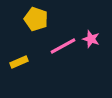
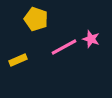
pink line: moved 1 px right, 1 px down
yellow rectangle: moved 1 px left, 2 px up
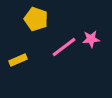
pink star: rotated 24 degrees counterclockwise
pink line: rotated 8 degrees counterclockwise
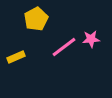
yellow pentagon: rotated 25 degrees clockwise
yellow rectangle: moved 2 px left, 3 px up
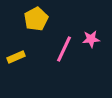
pink line: moved 2 px down; rotated 28 degrees counterclockwise
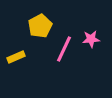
yellow pentagon: moved 4 px right, 7 px down
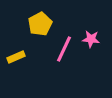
yellow pentagon: moved 2 px up
pink star: rotated 12 degrees clockwise
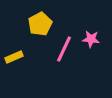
yellow rectangle: moved 2 px left
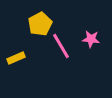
pink line: moved 3 px left, 3 px up; rotated 56 degrees counterclockwise
yellow rectangle: moved 2 px right, 1 px down
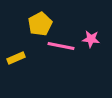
pink line: rotated 48 degrees counterclockwise
